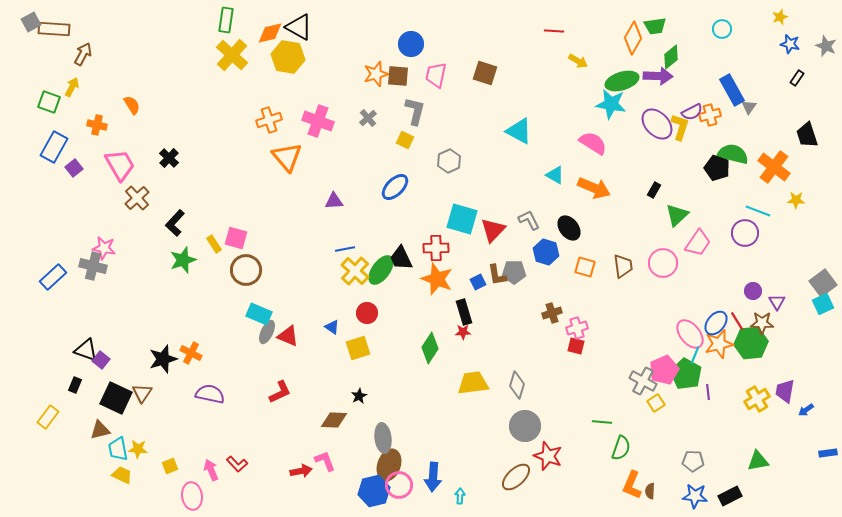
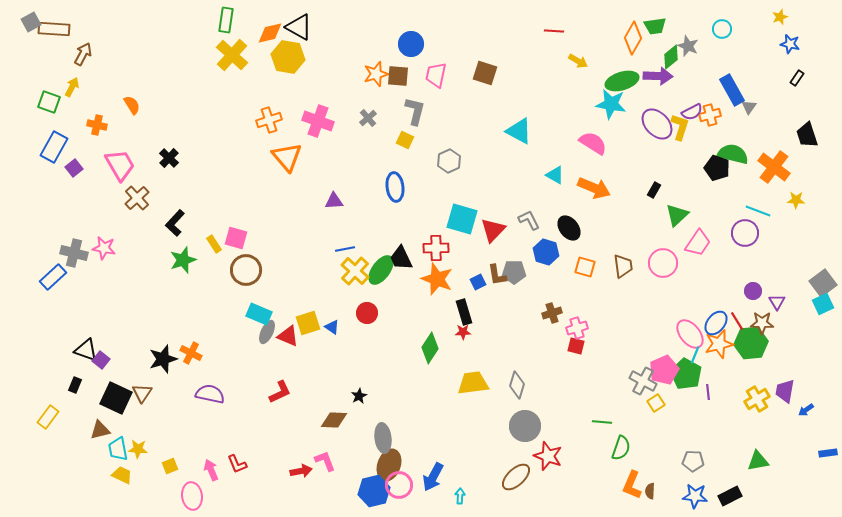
gray star at (826, 46): moved 138 px left
blue ellipse at (395, 187): rotated 52 degrees counterclockwise
gray cross at (93, 266): moved 19 px left, 13 px up
yellow square at (358, 348): moved 50 px left, 25 px up
red L-shape at (237, 464): rotated 20 degrees clockwise
blue arrow at (433, 477): rotated 24 degrees clockwise
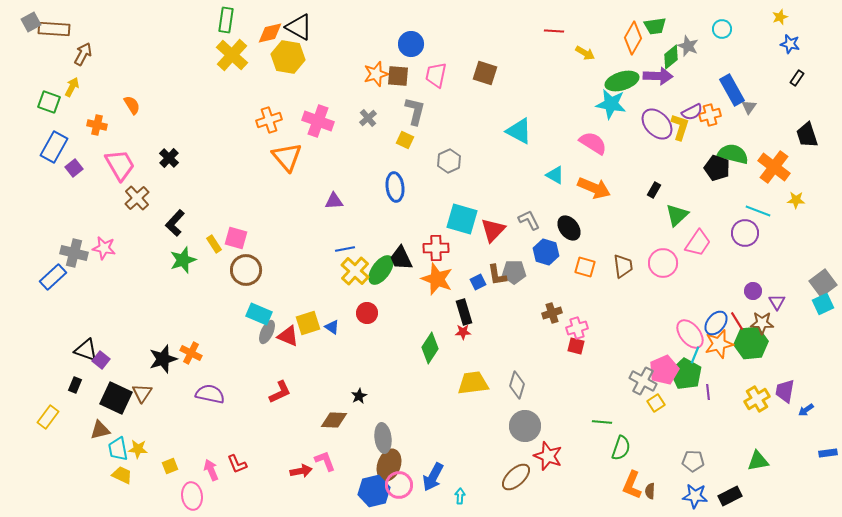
yellow arrow at (578, 61): moved 7 px right, 8 px up
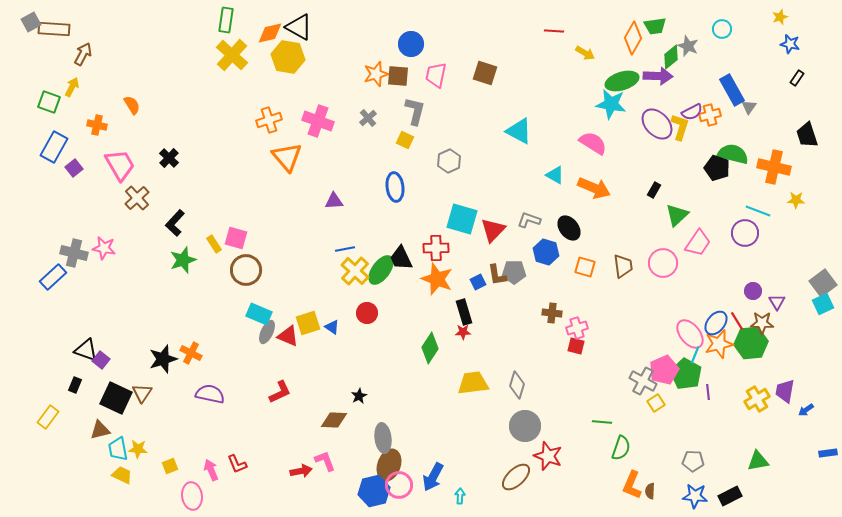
orange cross at (774, 167): rotated 24 degrees counterclockwise
gray L-shape at (529, 220): rotated 45 degrees counterclockwise
brown cross at (552, 313): rotated 24 degrees clockwise
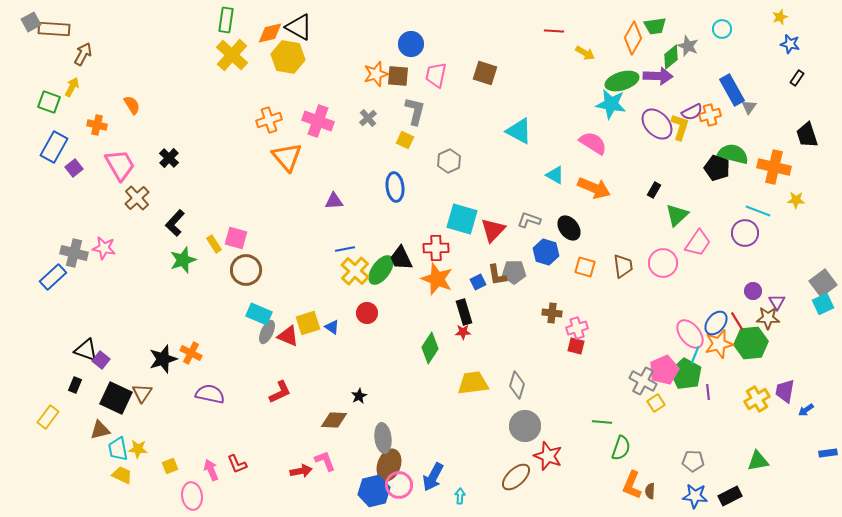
brown star at (762, 323): moved 6 px right, 5 px up
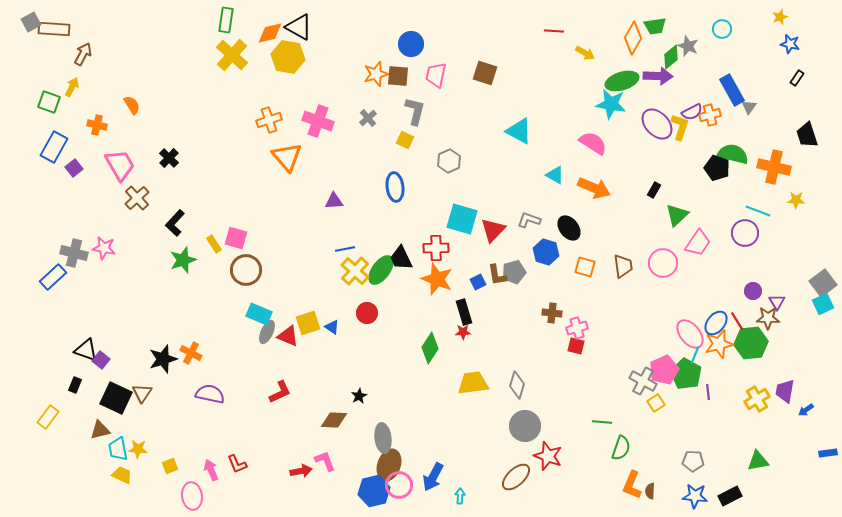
gray pentagon at (514, 272): rotated 15 degrees counterclockwise
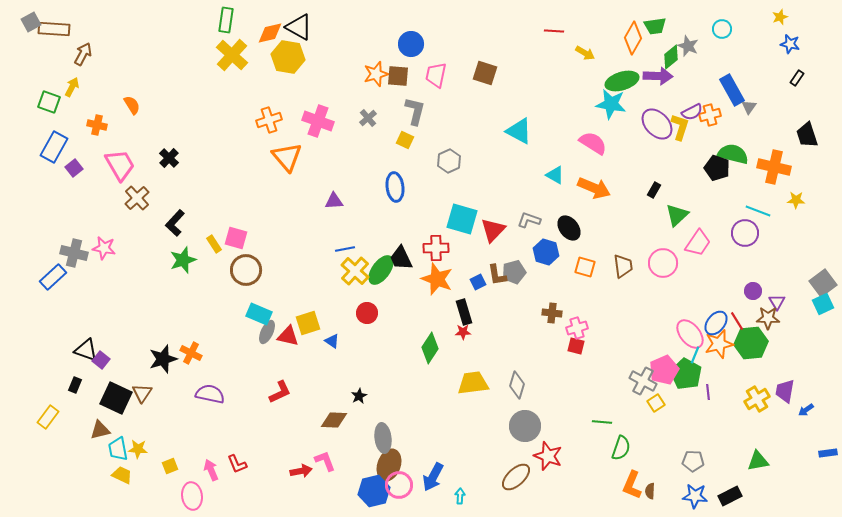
blue triangle at (332, 327): moved 14 px down
red triangle at (288, 336): rotated 10 degrees counterclockwise
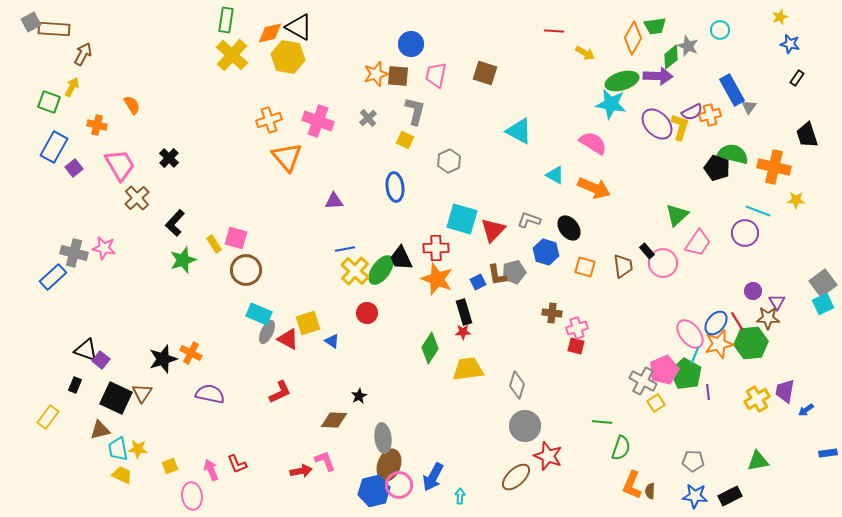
cyan circle at (722, 29): moved 2 px left, 1 px down
black rectangle at (654, 190): moved 7 px left, 61 px down; rotated 70 degrees counterclockwise
red triangle at (288, 336): moved 3 px down; rotated 15 degrees clockwise
yellow trapezoid at (473, 383): moved 5 px left, 14 px up
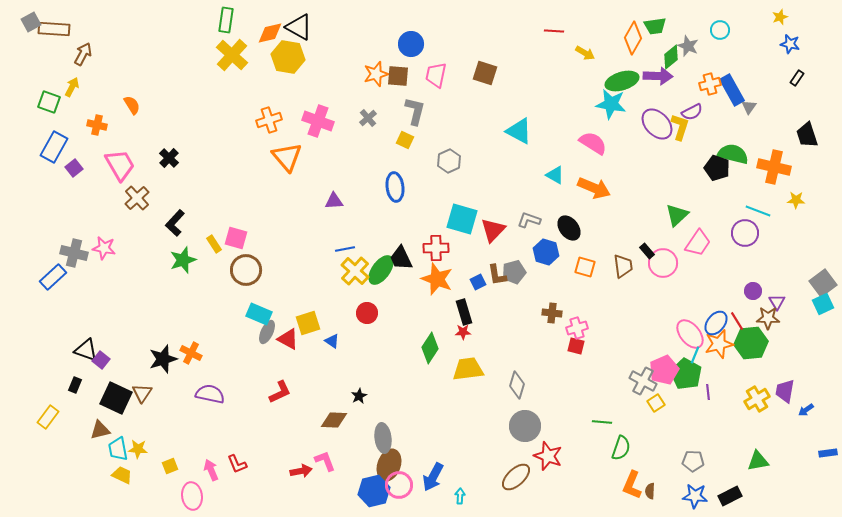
orange cross at (710, 115): moved 31 px up
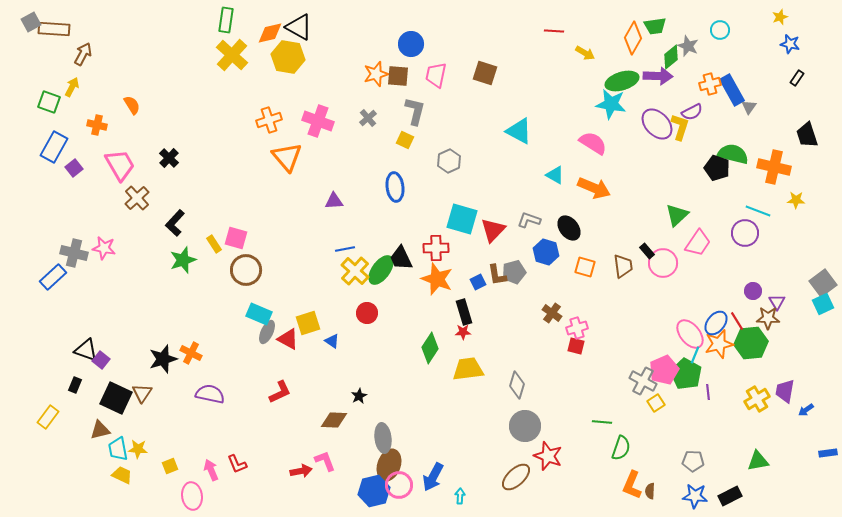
brown cross at (552, 313): rotated 30 degrees clockwise
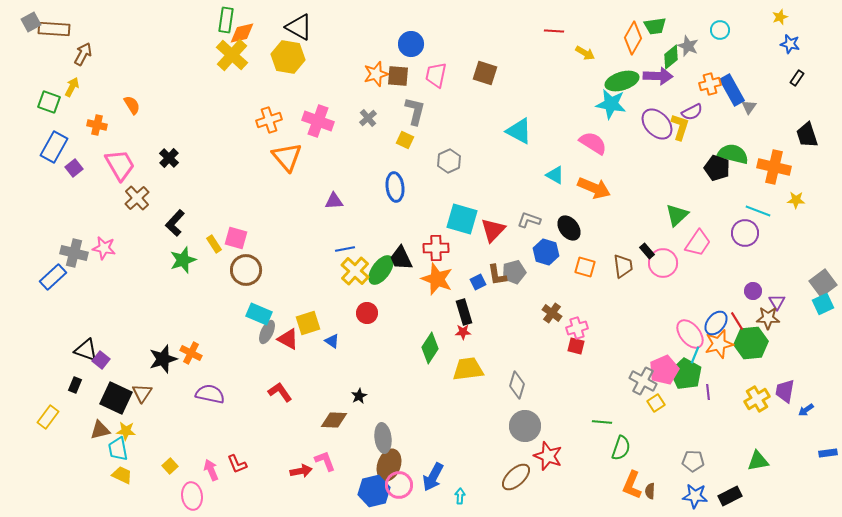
orange diamond at (270, 33): moved 28 px left
red L-shape at (280, 392): rotated 100 degrees counterclockwise
yellow star at (138, 449): moved 12 px left, 18 px up
yellow square at (170, 466): rotated 21 degrees counterclockwise
